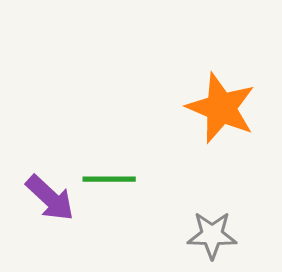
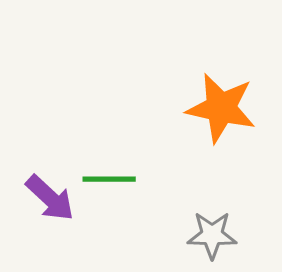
orange star: rotated 10 degrees counterclockwise
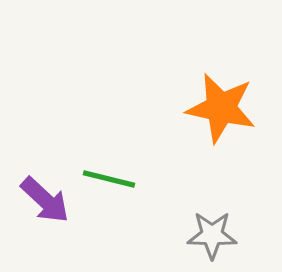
green line: rotated 14 degrees clockwise
purple arrow: moved 5 px left, 2 px down
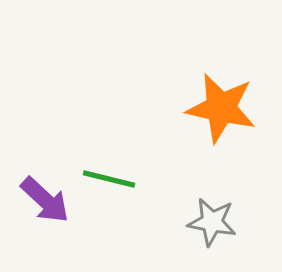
gray star: moved 13 px up; rotated 9 degrees clockwise
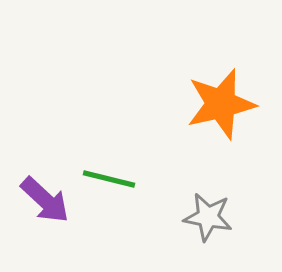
orange star: moved 4 px up; rotated 26 degrees counterclockwise
gray star: moved 4 px left, 5 px up
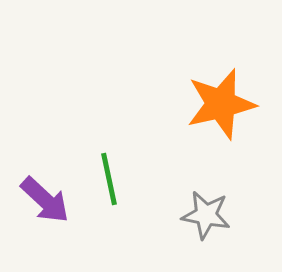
green line: rotated 64 degrees clockwise
gray star: moved 2 px left, 2 px up
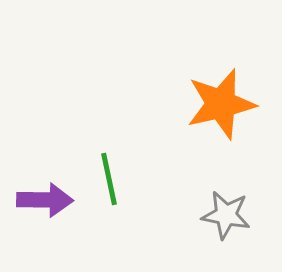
purple arrow: rotated 42 degrees counterclockwise
gray star: moved 20 px right
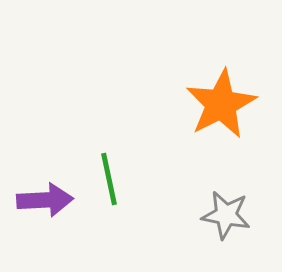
orange star: rotated 14 degrees counterclockwise
purple arrow: rotated 4 degrees counterclockwise
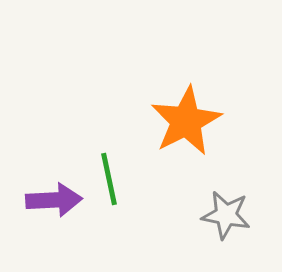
orange star: moved 35 px left, 17 px down
purple arrow: moved 9 px right
